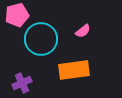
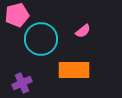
orange rectangle: rotated 8 degrees clockwise
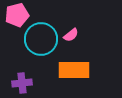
pink semicircle: moved 12 px left, 4 px down
purple cross: rotated 18 degrees clockwise
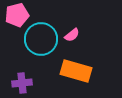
pink semicircle: moved 1 px right
orange rectangle: moved 2 px right, 1 px down; rotated 16 degrees clockwise
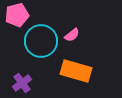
cyan circle: moved 2 px down
purple cross: rotated 30 degrees counterclockwise
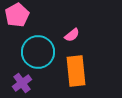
pink pentagon: rotated 15 degrees counterclockwise
cyan circle: moved 3 px left, 11 px down
orange rectangle: rotated 68 degrees clockwise
